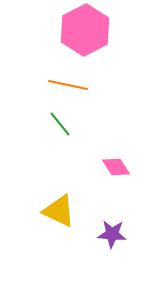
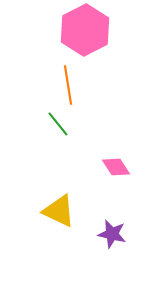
orange line: rotated 69 degrees clockwise
green line: moved 2 px left
purple star: rotated 8 degrees clockwise
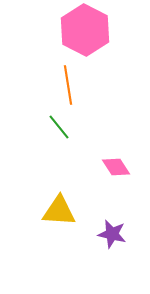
pink hexagon: rotated 6 degrees counterclockwise
green line: moved 1 px right, 3 px down
yellow triangle: rotated 21 degrees counterclockwise
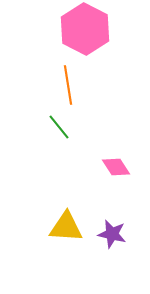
pink hexagon: moved 1 px up
yellow triangle: moved 7 px right, 16 px down
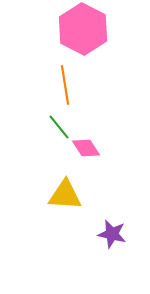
pink hexagon: moved 2 px left
orange line: moved 3 px left
pink diamond: moved 30 px left, 19 px up
yellow triangle: moved 1 px left, 32 px up
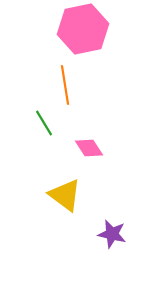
pink hexagon: rotated 21 degrees clockwise
green line: moved 15 px left, 4 px up; rotated 8 degrees clockwise
pink diamond: moved 3 px right
yellow triangle: rotated 33 degrees clockwise
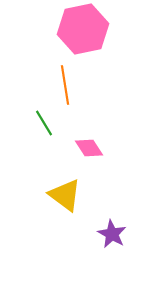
purple star: rotated 16 degrees clockwise
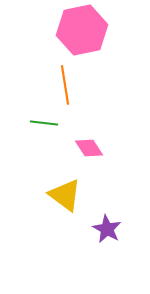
pink hexagon: moved 1 px left, 1 px down
green line: rotated 52 degrees counterclockwise
purple star: moved 5 px left, 5 px up
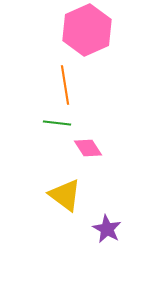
pink hexagon: moved 5 px right; rotated 12 degrees counterclockwise
green line: moved 13 px right
pink diamond: moved 1 px left
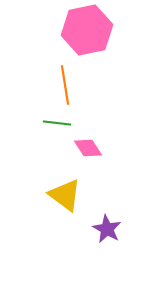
pink hexagon: rotated 12 degrees clockwise
